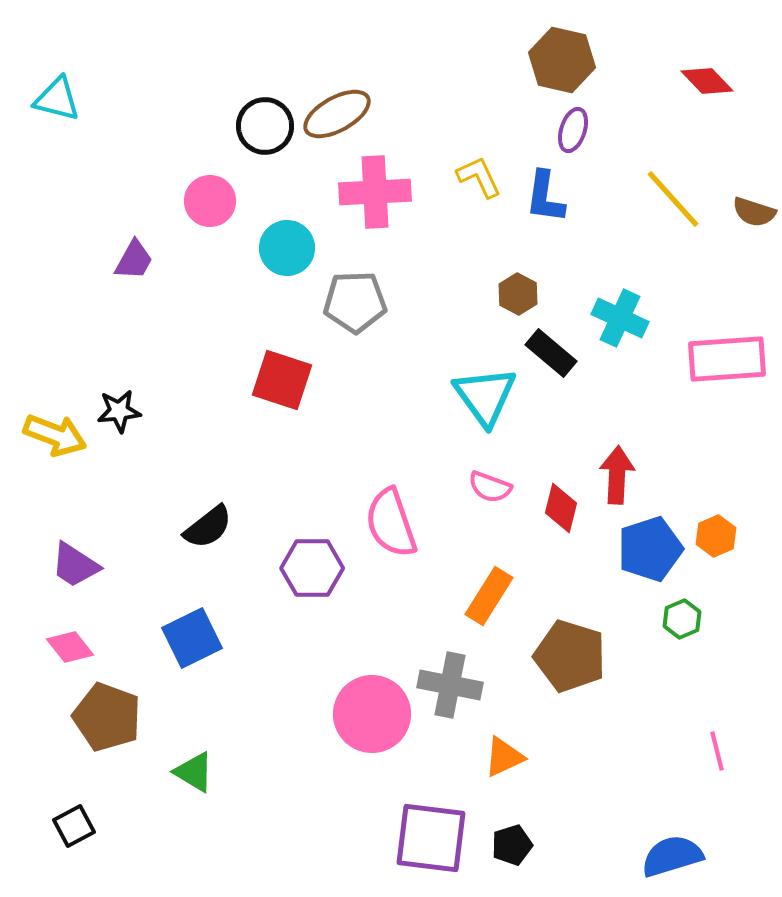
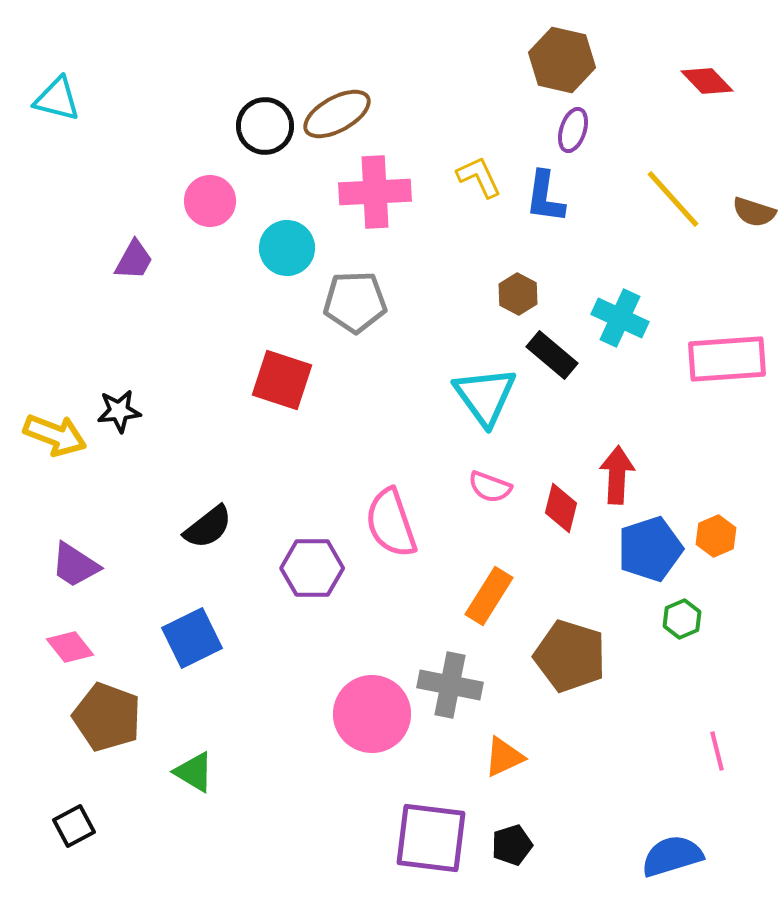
black rectangle at (551, 353): moved 1 px right, 2 px down
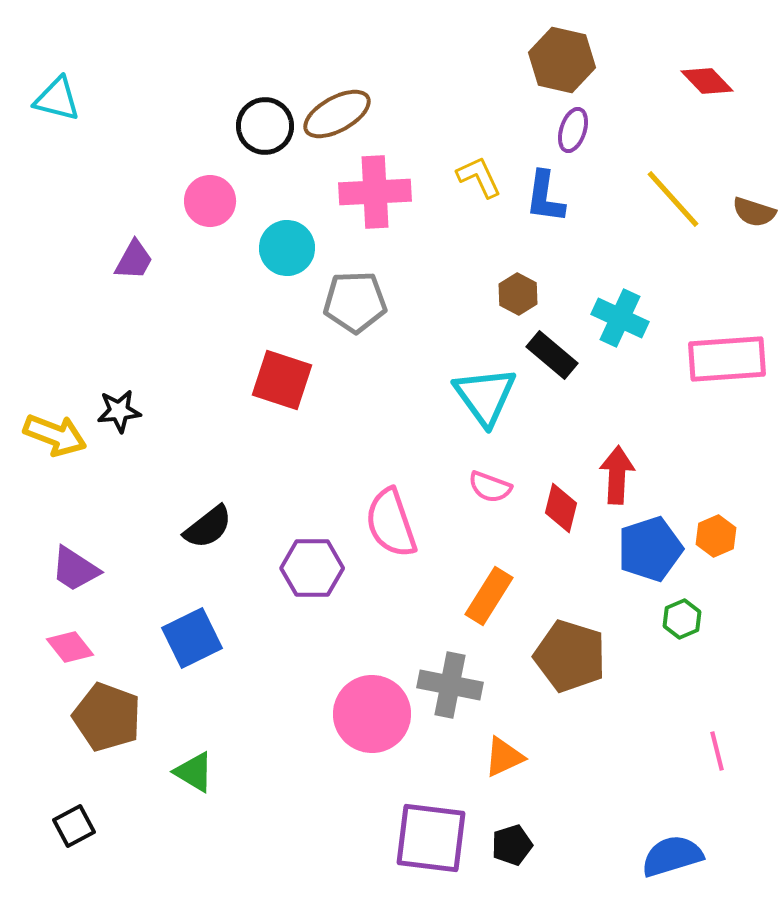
purple trapezoid at (75, 565): moved 4 px down
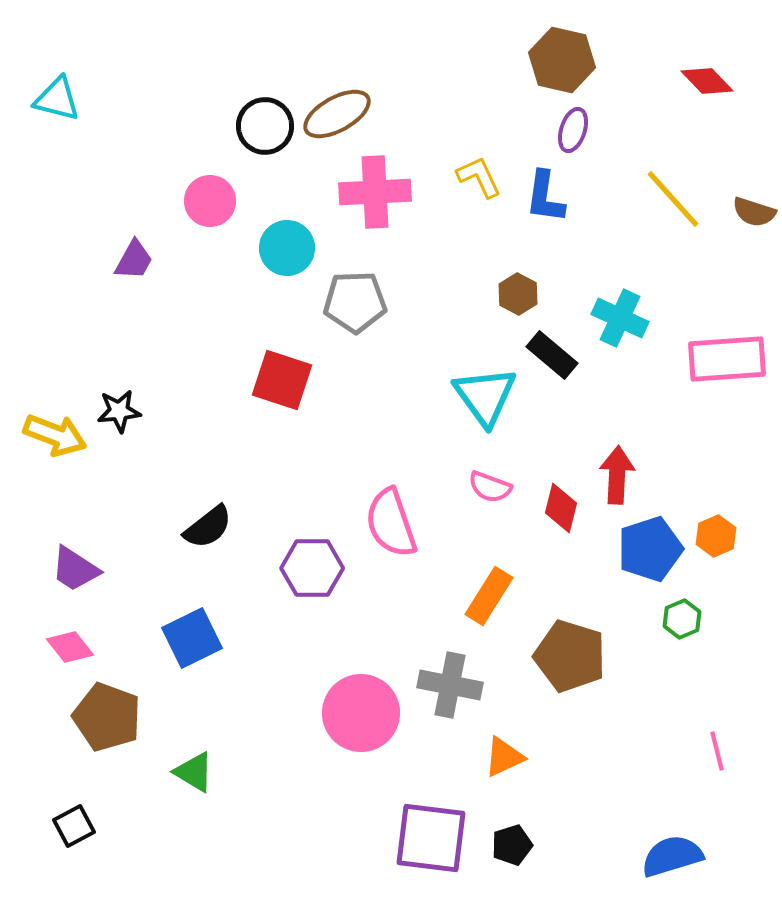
pink circle at (372, 714): moved 11 px left, 1 px up
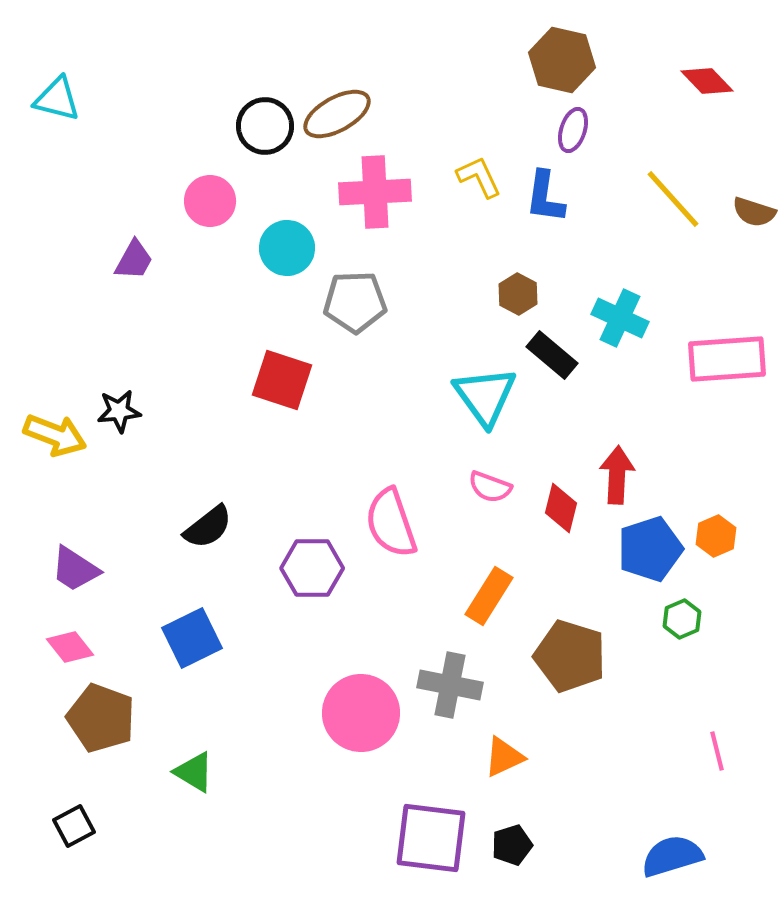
brown pentagon at (107, 717): moved 6 px left, 1 px down
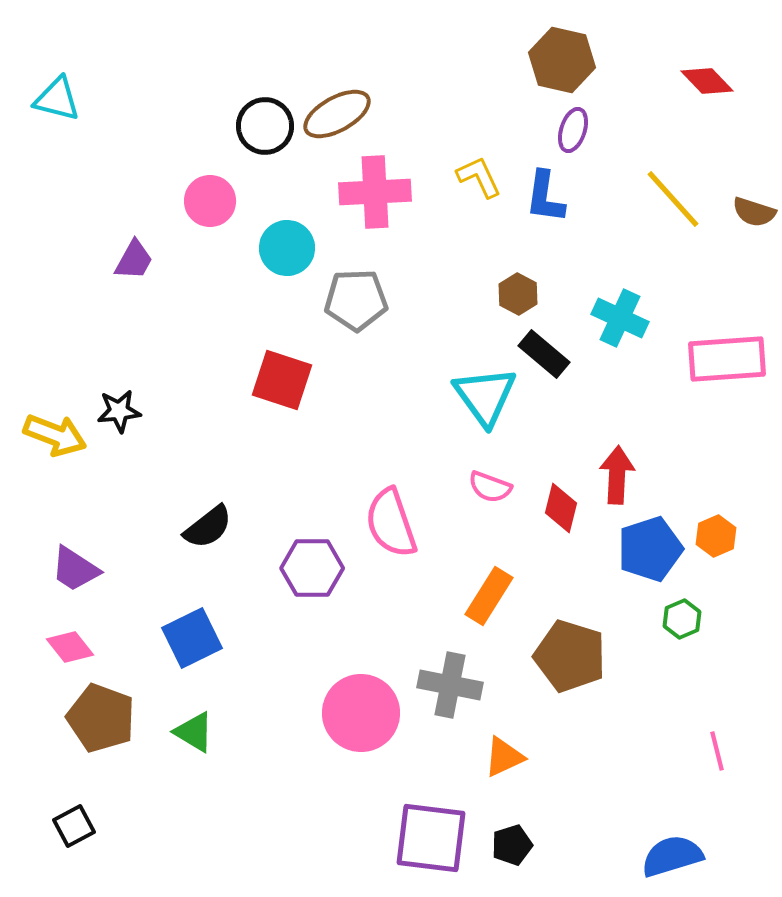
gray pentagon at (355, 302): moved 1 px right, 2 px up
black rectangle at (552, 355): moved 8 px left, 1 px up
green triangle at (194, 772): moved 40 px up
